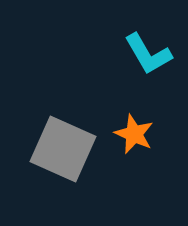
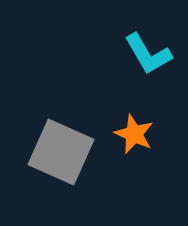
gray square: moved 2 px left, 3 px down
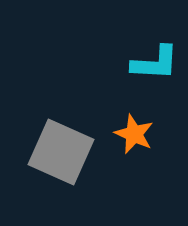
cyan L-shape: moved 7 px right, 9 px down; rotated 57 degrees counterclockwise
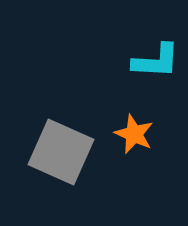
cyan L-shape: moved 1 px right, 2 px up
